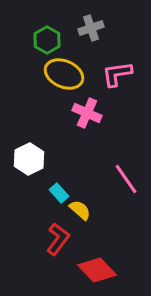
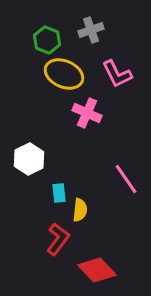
gray cross: moved 2 px down
green hexagon: rotated 8 degrees counterclockwise
pink L-shape: rotated 108 degrees counterclockwise
cyan rectangle: rotated 36 degrees clockwise
yellow semicircle: rotated 55 degrees clockwise
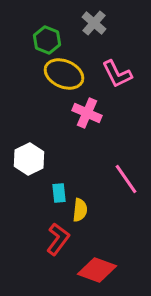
gray cross: moved 3 px right, 7 px up; rotated 30 degrees counterclockwise
red diamond: rotated 27 degrees counterclockwise
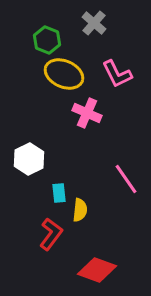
red L-shape: moved 7 px left, 5 px up
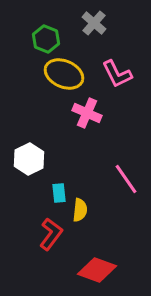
green hexagon: moved 1 px left, 1 px up
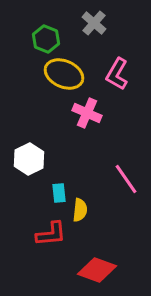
pink L-shape: rotated 56 degrees clockwise
red L-shape: rotated 48 degrees clockwise
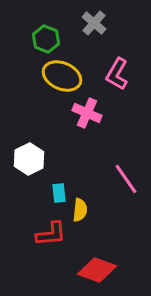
yellow ellipse: moved 2 px left, 2 px down
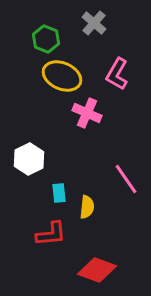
yellow semicircle: moved 7 px right, 3 px up
